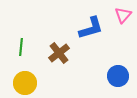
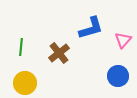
pink triangle: moved 25 px down
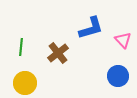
pink triangle: rotated 24 degrees counterclockwise
brown cross: moved 1 px left
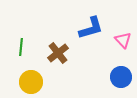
blue circle: moved 3 px right, 1 px down
yellow circle: moved 6 px right, 1 px up
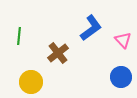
blue L-shape: rotated 20 degrees counterclockwise
green line: moved 2 px left, 11 px up
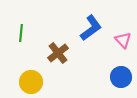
green line: moved 2 px right, 3 px up
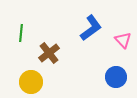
brown cross: moved 9 px left
blue circle: moved 5 px left
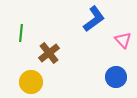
blue L-shape: moved 3 px right, 9 px up
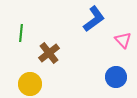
yellow circle: moved 1 px left, 2 px down
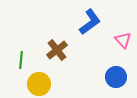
blue L-shape: moved 4 px left, 3 px down
green line: moved 27 px down
brown cross: moved 8 px right, 3 px up
yellow circle: moved 9 px right
